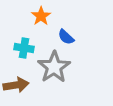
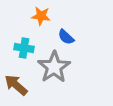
orange star: rotated 30 degrees counterclockwise
brown arrow: rotated 130 degrees counterclockwise
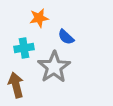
orange star: moved 2 px left, 2 px down; rotated 18 degrees counterclockwise
cyan cross: rotated 18 degrees counterclockwise
brown arrow: rotated 35 degrees clockwise
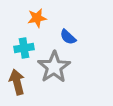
orange star: moved 2 px left
blue semicircle: moved 2 px right
brown arrow: moved 1 px right, 3 px up
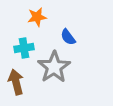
orange star: moved 1 px up
blue semicircle: rotated 12 degrees clockwise
brown arrow: moved 1 px left
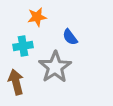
blue semicircle: moved 2 px right
cyan cross: moved 1 px left, 2 px up
gray star: moved 1 px right
